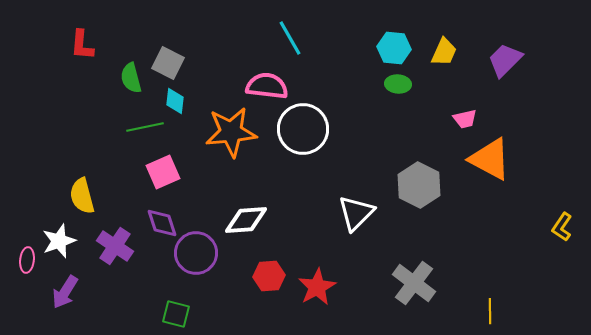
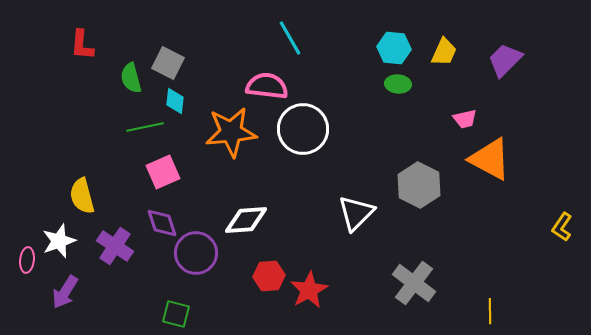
red star: moved 8 px left, 3 px down
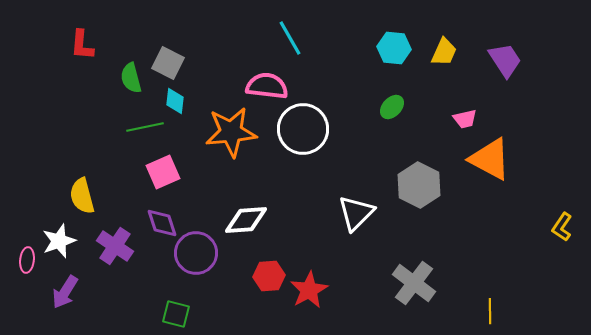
purple trapezoid: rotated 102 degrees clockwise
green ellipse: moved 6 px left, 23 px down; rotated 50 degrees counterclockwise
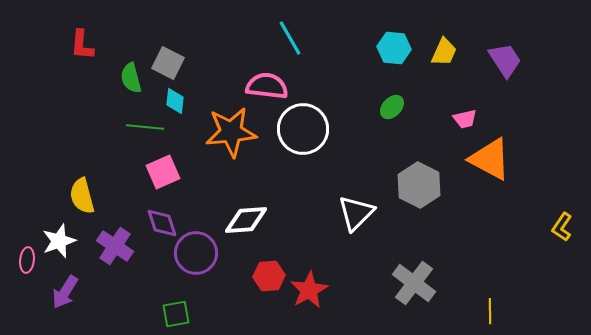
green line: rotated 18 degrees clockwise
green square: rotated 24 degrees counterclockwise
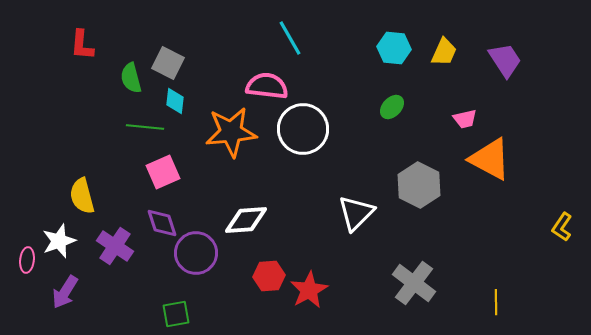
yellow line: moved 6 px right, 9 px up
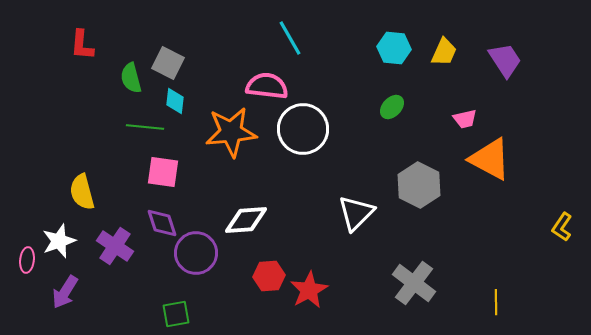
pink square: rotated 32 degrees clockwise
yellow semicircle: moved 4 px up
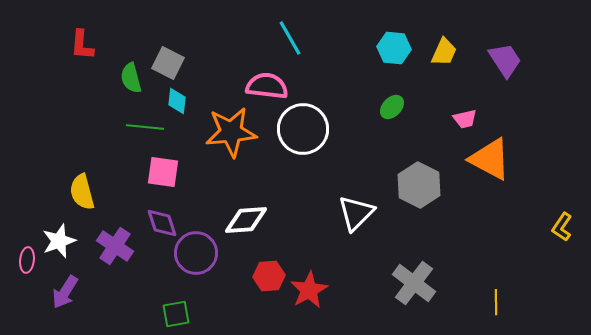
cyan diamond: moved 2 px right
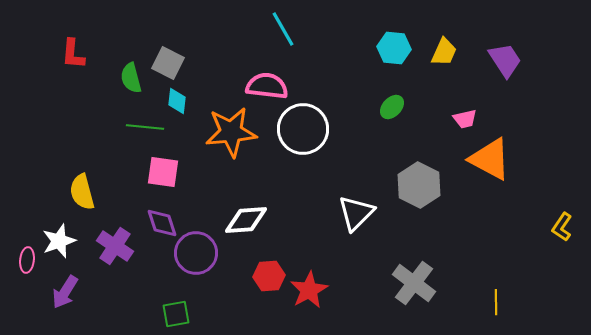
cyan line: moved 7 px left, 9 px up
red L-shape: moved 9 px left, 9 px down
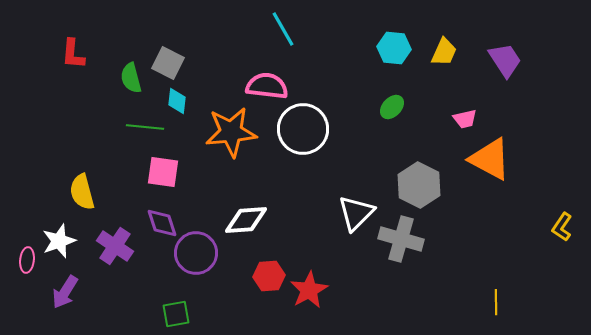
gray cross: moved 13 px left, 44 px up; rotated 21 degrees counterclockwise
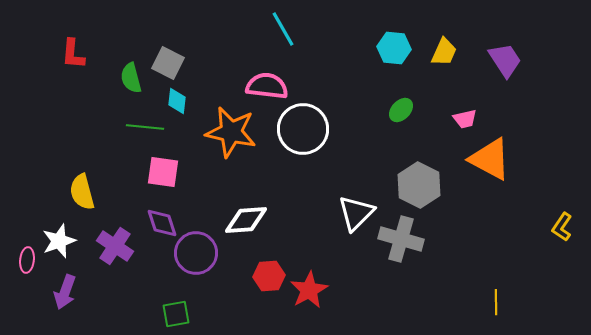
green ellipse: moved 9 px right, 3 px down
orange star: rotated 18 degrees clockwise
purple arrow: rotated 12 degrees counterclockwise
